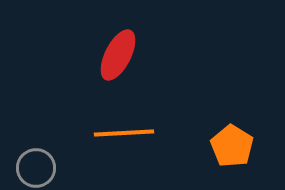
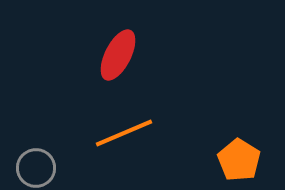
orange line: rotated 20 degrees counterclockwise
orange pentagon: moved 7 px right, 14 px down
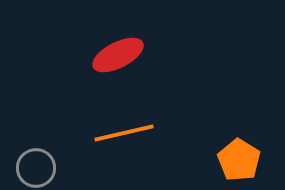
red ellipse: rotated 36 degrees clockwise
orange line: rotated 10 degrees clockwise
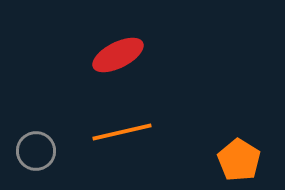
orange line: moved 2 px left, 1 px up
gray circle: moved 17 px up
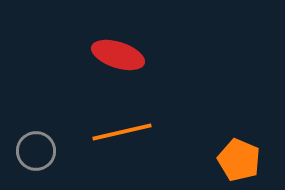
red ellipse: rotated 45 degrees clockwise
orange pentagon: rotated 9 degrees counterclockwise
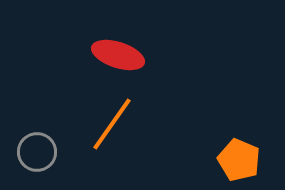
orange line: moved 10 px left, 8 px up; rotated 42 degrees counterclockwise
gray circle: moved 1 px right, 1 px down
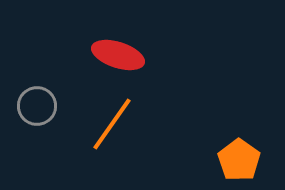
gray circle: moved 46 px up
orange pentagon: rotated 12 degrees clockwise
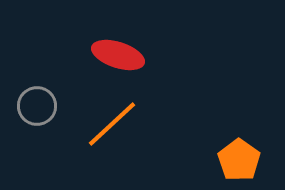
orange line: rotated 12 degrees clockwise
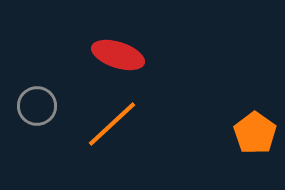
orange pentagon: moved 16 px right, 27 px up
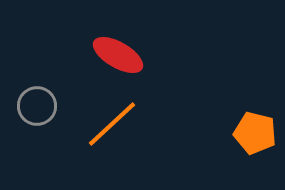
red ellipse: rotated 12 degrees clockwise
orange pentagon: rotated 21 degrees counterclockwise
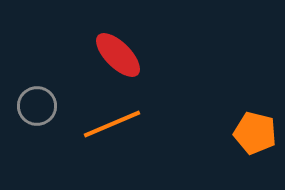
red ellipse: rotated 15 degrees clockwise
orange line: rotated 20 degrees clockwise
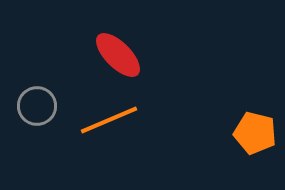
orange line: moved 3 px left, 4 px up
